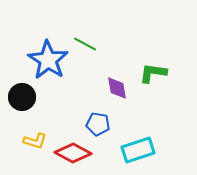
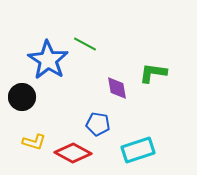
yellow L-shape: moved 1 px left, 1 px down
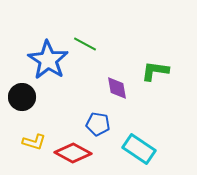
green L-shape: moved 2 px right, 2 px up
cyan rectangle: moved 1 px right, 1 px up; rotated 52 degrees clockwise
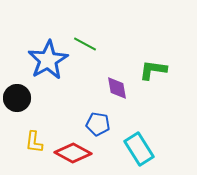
blue star: rotated 9 degrees clockwise
green L-shape: moved 2 px left, 1 px up
black circle: moved 5 px left, 1 px down
yellow L-shape: rotated 80 degrees clockwise
cyan rectangle: rotated 24 degrees clockwise
